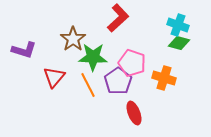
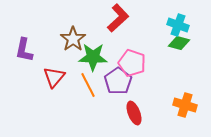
purple L-shape: rotated 85 degrees clockwise
orange cross: moved 21 px right, 27 px down
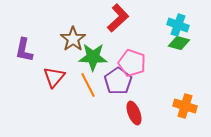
orange cross: moved 1 px down
